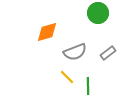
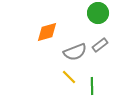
gray rectangle: moved 8 px left, 8 px up
yellow line: moved 2 px right
green line: moved 4 px right
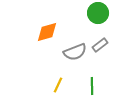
yellow line: moved 11 px left, 8 px down; rotated 70 degrees clockwise
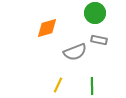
green circle: moved 3 px left
orange diamond: moved 4 px up
gray rectangle: moved 1 px left, 5 px up; rotated 49 degrees clockwise
